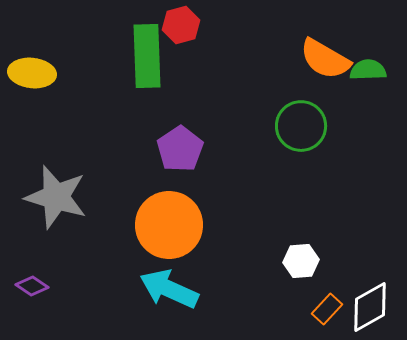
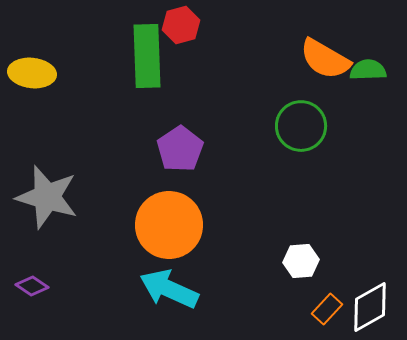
gray star: moved 9 px left
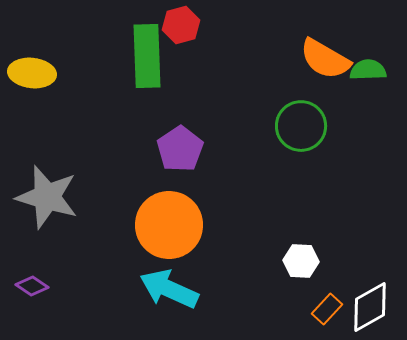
white hexagon: rotated 8 degrees clockwise
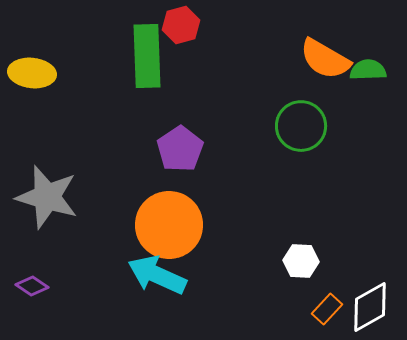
cyan arrow: moved 12 px left, 14 px up
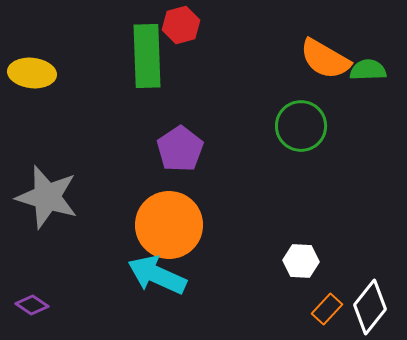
purple diamond: moved 19 px down
white diamond: rotated 22 degrees counterclockwise
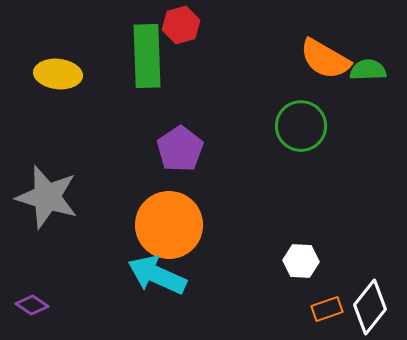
yellow ellipse: moved 26 px right, 1 px down
orange rectangle: rotated 28 degrees clockwise
